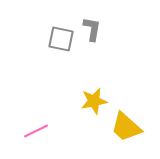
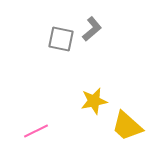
gray L-shape: rotated 40 degrees clockwise
yellow trapezoid: moved 1 px right, 1 px up
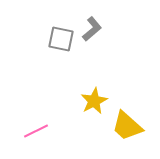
yellow star: rotated 16 degrees counterclockwise
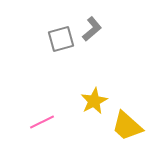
gray square: rotated 28 degrees counterclockwise
pink line: moved 6 px right, 9 px up
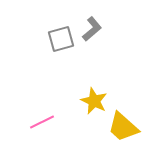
yellow star: rotated 20 degrees counterclockwise
yellow trapezoid: moved 4 px left, 1 px down
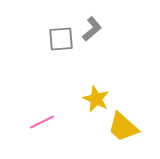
gray square: rotated 12 degrees clockwise
yellow star: moved 2 px right, 2 px up
